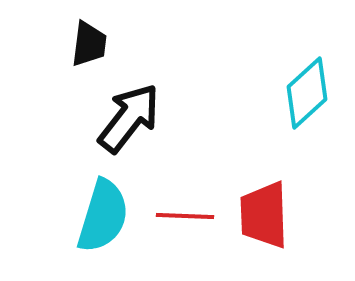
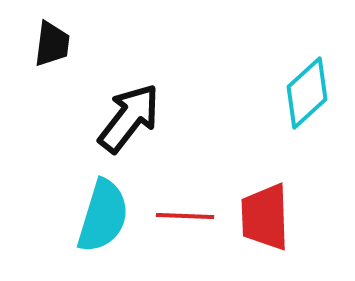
black trapezoid: moved 37 px left
red trapezoid: moved 1 px right, 2 px down
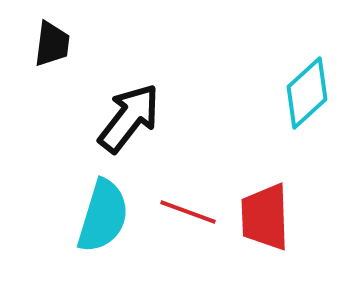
red line: moved 3 px right, 4 px up; rotated 18 degrees clockwise
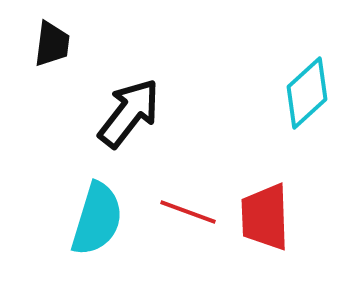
black arrow: moved 5 px up
cyan semicircle: moved 6 px left, 3 px down
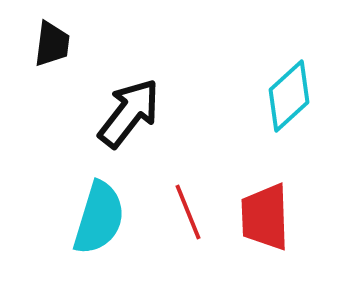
cyan diamond: moved 18 px left, 3 px down
red line: rotated 48 degrees clockwise
cyan semicircle: moved 2 px right, 1 px up
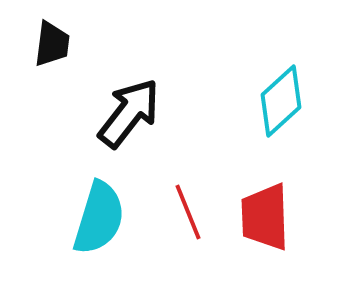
cyan diamond: moved 8 px left, 5 px down
